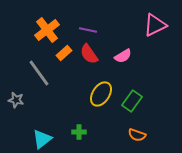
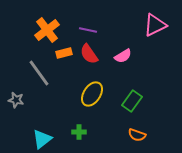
orange rectangle: rotated 28 degrees clockwise
yellow ellipse: moved 9 px left
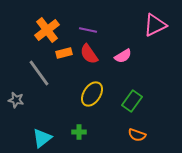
cyan triangle: moved 1 px up
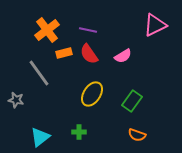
cyan triangle: moved 2 px left, 1 px up
